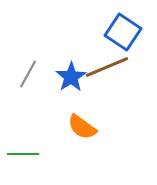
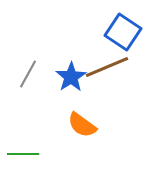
orange semicircle: moved 2 px up
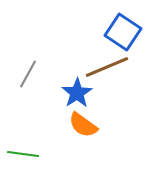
blue star: moved 6 px right, 16 px down
orange semicircle: moved 1 px right
green line: rotated 8 degrees clockwise
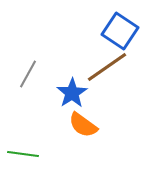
blue square: moved 3 px left, 1 px up
brown line: rotated 12 degrees counterclockwise
blue star: moved 5 px left
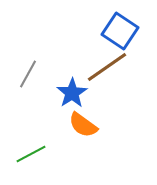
green line: moved 8 px right; rotated 36 degrees counterclockwise
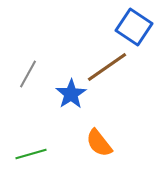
blue square: moved 14 px right, 4 px up
blue star: moved 1 px left, 1 px down
orange semicircle: moved 16 px right, 18 px down; rotated 16 degrees clockwise
green line: rotated 12 degrees clockwise
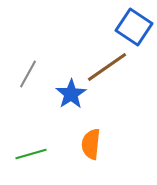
orange semicircle: moved 8 px left, 1 px down; rotated 44 degrees clockwise
